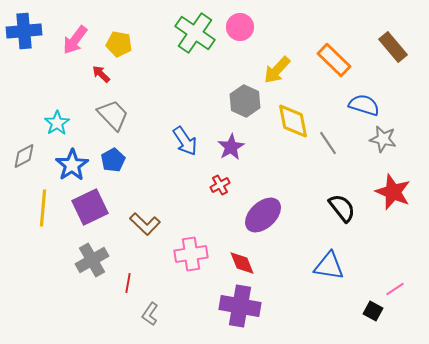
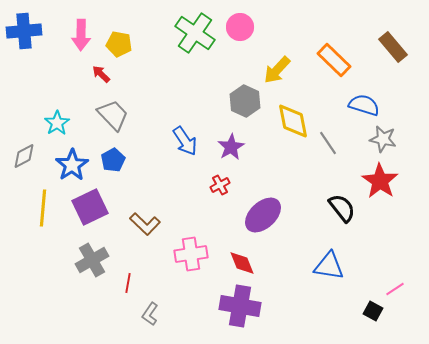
pink arrow: moved 6 px right, 5 px up; rotated 36 degrees counterclockwise
red star: moved 13 px left, 11 px up; rotated 12 degrees clockwise
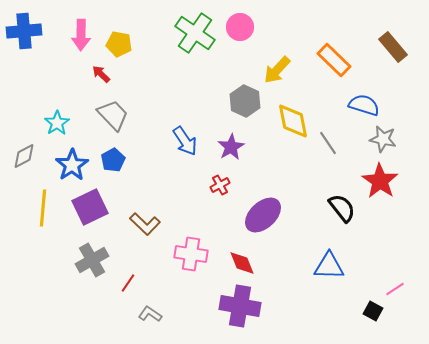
pink cross: rotated 16 degrees clockwise
blue triangle: rotated 8 degrees counterclockwise
red line: rotated 24 degrees clockwise
gray L-shape: rotated 90 degrees clockwise
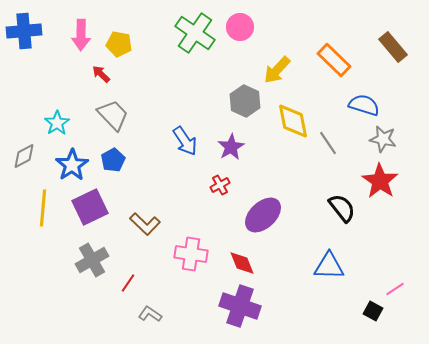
purple cross: rotated 9 degrees clockwise
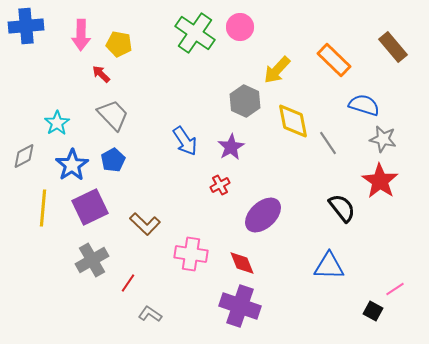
blue cross: moved 2 px right, 5 px up
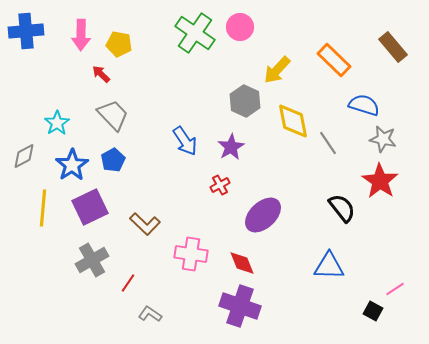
blue cross: moved 5 px down
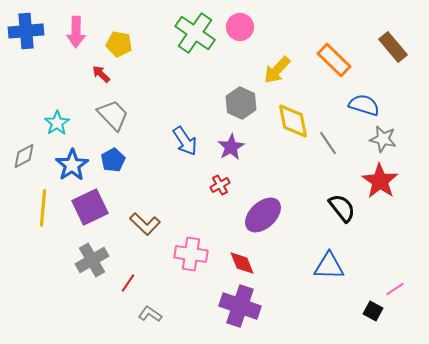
pink arrow: moved 5 px left, 3 px up
gray hexagon: moved 4 px left, 2 px down
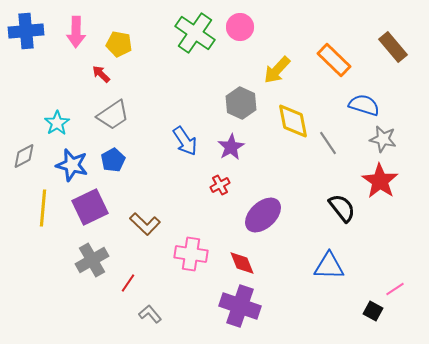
gray trapezoid: rotated 100 degrees clockwise
blue star: rotated 24 degrees counterclockwise
gray L-shape: rotated 15 degrees clockwise
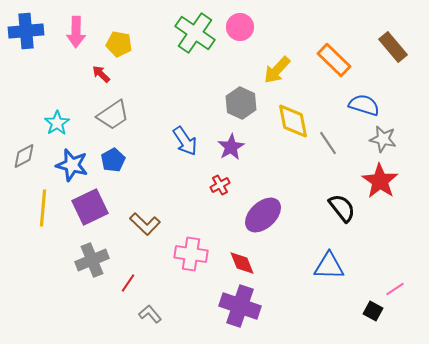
gray cross: rotated 8 degrees clockwise
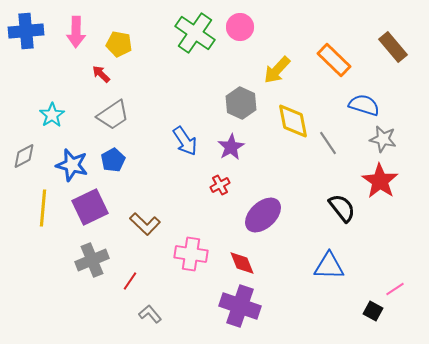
cyan star: moved 5 px left, 8 px up
red line: moved 2 px right, 2 px up
